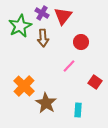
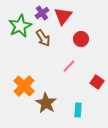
purple cross: rotated 24 degrees clockwise
brown arrow: rotated 30 degrees counterclockwise
red circle: moved 3 px up
red square: moved 2 px right
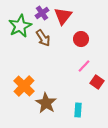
pink line: moved 15 px right
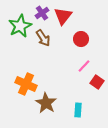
orange cross: moved 2 px right, 2 px up; rotated 20 degrees counterclockwise
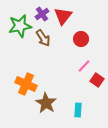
purple cross: moved 1 px down
green star: rotated 15 degrees clockwise
red square: moved 2 px up
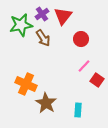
green star: moved 1 px right, 1 px up
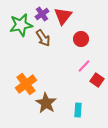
orange cross: rotated 30 degrees clockwise
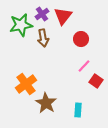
brown arrow: rotated 24 degrees clockwise
red square: moved 1 px left, 1 px down
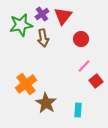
red square: rotated 16 degrees clockwise
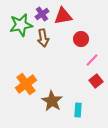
red triangle: rotated 42 degrees clockwise
pink line: moved 8 px right, 6 px up
brown star: moved 6 px right, 2 px up
